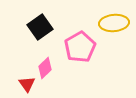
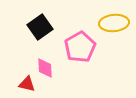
pink diamond: rotated 50 degrees counterclockwise
red triangle: rotated 42 degrees counterclockwise
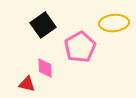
black square: moved 3 px right, 2 px up
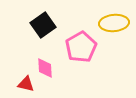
pink pentagon: moved 1 px right
red triangle: moved 1 px left
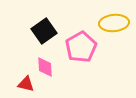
black square: moved 1 px right, 6 px down
pink diamond: moved 1 px up
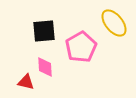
yellow ellipse: rotated 56 degrees clockwise
black square: rotated 30 degrees clockwise
red triangle: moved 2 px up
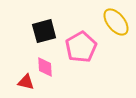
yellow ellipse: moved 2 px right, 1 px up
black square: rotated 10 degrees counterclockwise
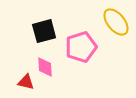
pink pentagon: rotated 12 degrees clockwise
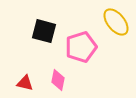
black square: rotated 30 degrees clockwise
pink diamond: moved 13 px right, 13 px down; rotated 15 degrees clockwise
red triangle: moved 1 px left, 1 px down
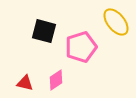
pink diamond: moved 2 px left; rotated 45 degrees clockwise
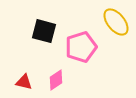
red triangle: moved 1 px left, 1 px up
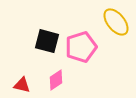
black square: moved 3 px right, 10 px down
red triangle: moved 2 px left, 3 px down
